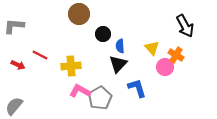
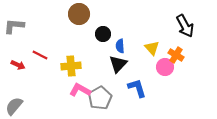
pink L-shape: moved 1 px up
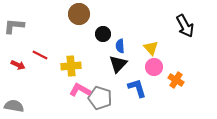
yellow triangle: moved 1 px left
orange cross: moved 25 px down
pink circle: moved 11 px left
gray pentagon: rotated 25 degrees counterclockwise
gray semicircle: rotated 60 degrees clockwise
